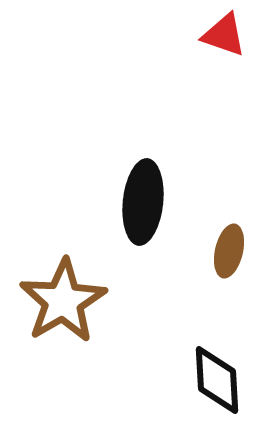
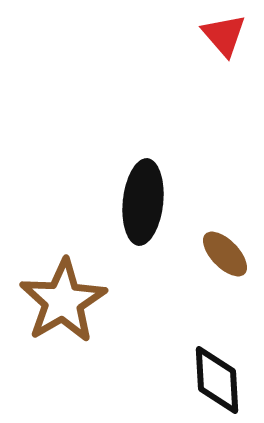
red triangle: rotated 30 degrees clockwise
brown ellipse: moved 4 px left, 3 px down; rotated 57 degrees counterclockwise
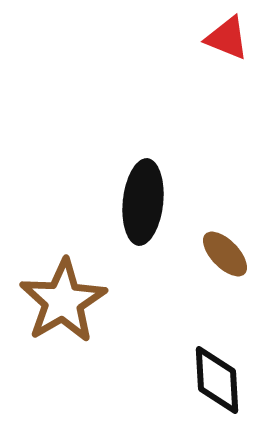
red triangle: moved 3 px right, 3 px down; rotated 27 degrees counterclockwise
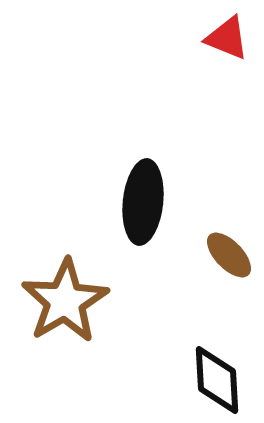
brown ellipse: moved 4 px right, 1 px down
brown star: moved 2 px right
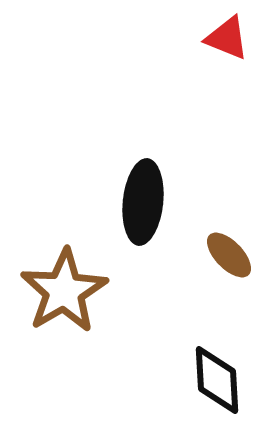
brown star: moved 1 px left, 10 px up
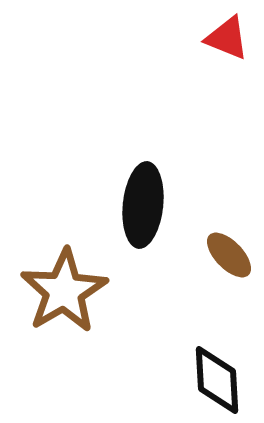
black ellipse: moved 3 px down
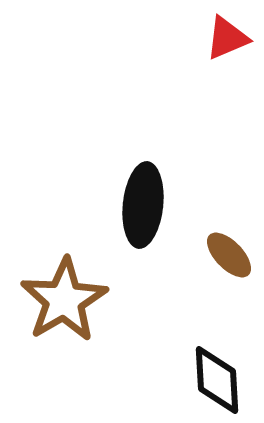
red triangle: rotated 45 degrees counterclockwise
brown star: moved 9 px down
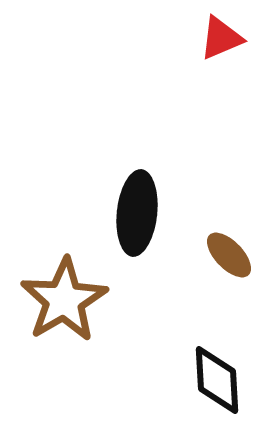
red triangle: moved 6 px left
black ellipse: moved 6 px left, 8 px down
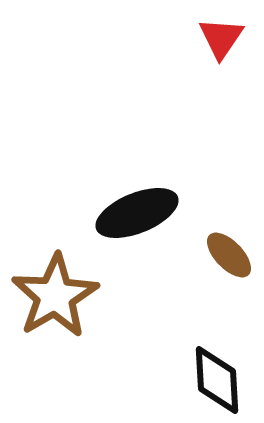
red triangle: rotated 33 degrees counterclockwise
black ellipse: rotated 62 degrees clockwise
brown star: moved 9 px left, 4 px up
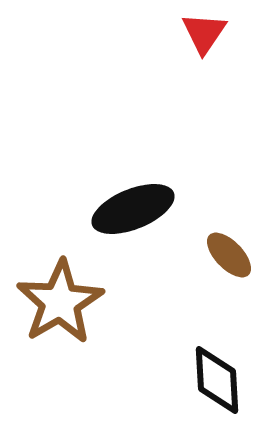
red triangle: moved 17 px left, 5 px up
black ellipse: moved 4 px left, 4 px up
brown star: moved 5 px right, 6 px down
